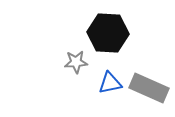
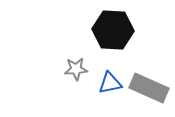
black hexagon: moved 5 px right, 3 px up
gray star: moved 7 px down
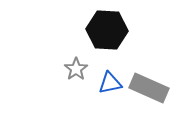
black hexagon: moved 6 px left
gray star: rotated 30 degrees counterclockwise
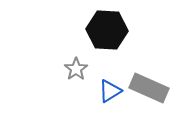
blue triangle: moved 8 px down; rotated 20 degrees counterclockwise
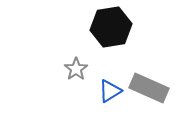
black hexagon: moved 4 px right, 3 px up; rotated 12 degrees counterclockwise
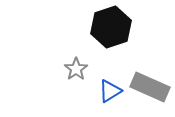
black hexagon: rotated 9 degrees counterclockwise
gray rectangle: moved 1 px right, 1 px up
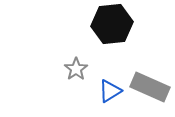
black hexagon: moved 1 px right, 3 px up; rotated 12 degrees clockwise
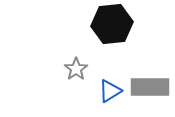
gray rectangle: rotated 24 degrees counterclockwise
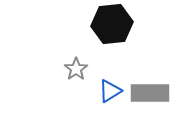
gray rectangle: moved 6 px down
